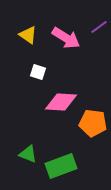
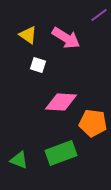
purple line: moved 12 px up
white square: moved 7 px up
green triangle: moved 9 px left, 6 px down
green rectangle: moved 13 px up
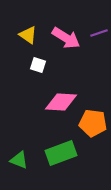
purple line: moved 18 px down; rotated 18 degrees clockwise
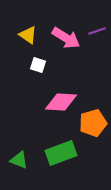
purple line: moved 2 px left, 2 px up
orange pentagon: rotated 24 degrees counterclockwise
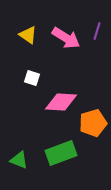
purple line: rotated 54 degrees counterclockwise
white square: moved 6 px left, 13 px down
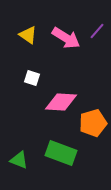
purple line: rotated 24 degrees clockwise
green rectangle: rotated 40 degrees clockwise
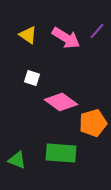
pink diamond: rotated 32 degrees clockwise
green rectangle: rotated 16 degrees counterclockwise
green triangle: moved 2 px left
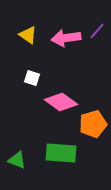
pink arrow: rotated 140 degrees clockwise
orange pentagon: moved 1 px down
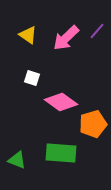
pink arrow: rotated 36 degrees counterclockwise
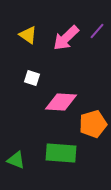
pink diamond: rotated 32 degrees counterclockwise
green triangle: moved 1 px left
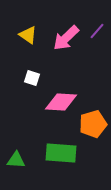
green triangle: rotated 18 degrees counterclockwise
